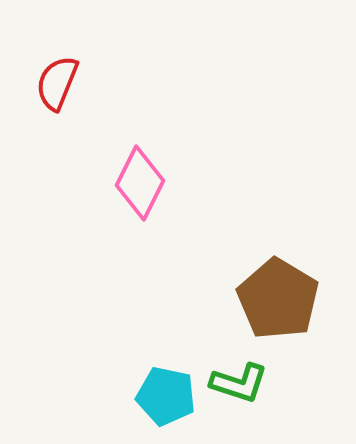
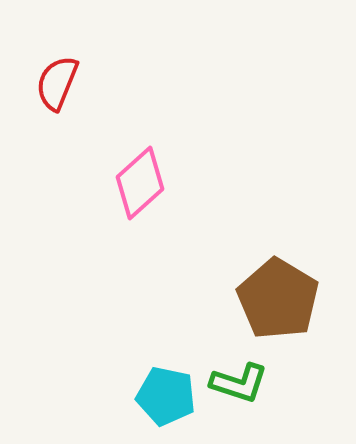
pink diamond: rotated 22 degrees clockwise
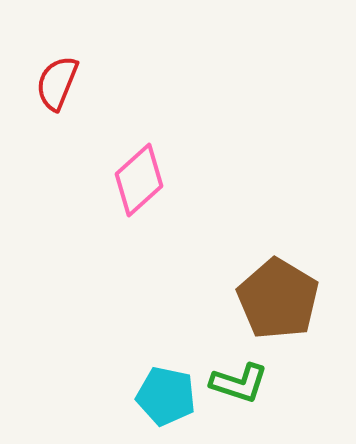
pink diamond: moved 1 px left, 3 px up
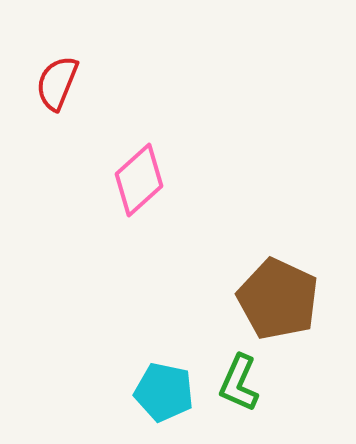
brown pentagon: rotated 6 degrees counterclockwise
green L-shape: rotated 96 degrees clockwise
cyan pentagon: moved 2 px left, 4 px up
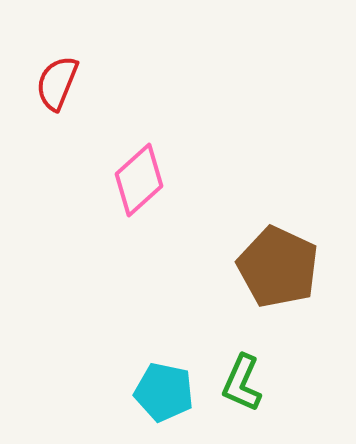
brown pentagon: moved 32 px up
green L-shape: moved 3 px right
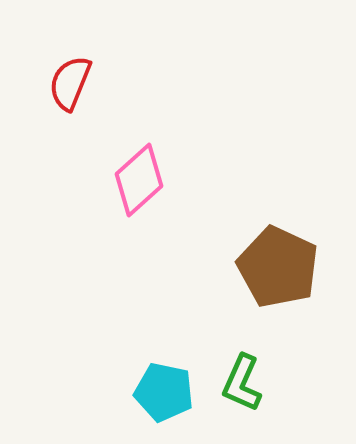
red semicircle: moved 13 px right
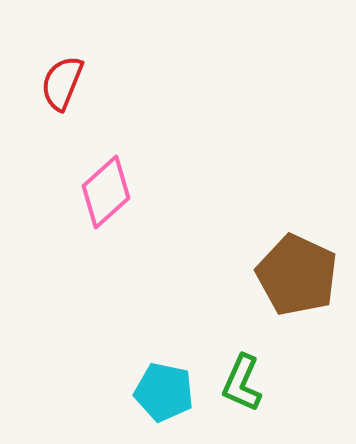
red semicircle: moved 8 px left
pink diamond: moved 33 px left, 12 px down
brown pentagon: moved 19 px right, 8 px down
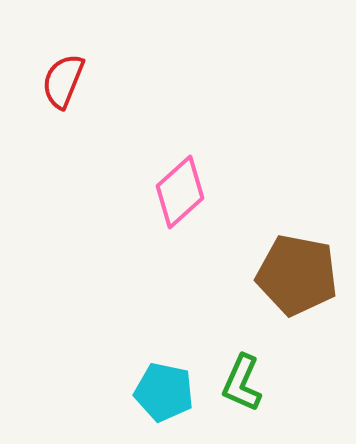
red semicircle: moved 1 px right, 2 px up
pink diamond: moved 74 px right
brown pentagon: rotated 14 degrees counterclockwise
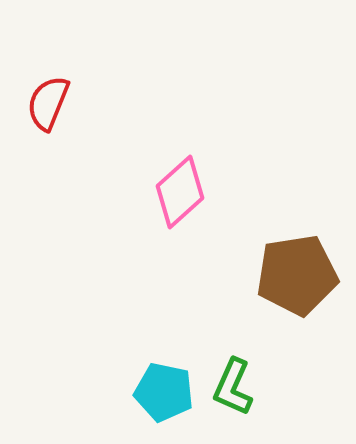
red semicircle: moved 15 px left, 22 px down
brown pentagon: rotated 20 degrees counterclockwise
green L-shape: moved 9 px left, 4 px down
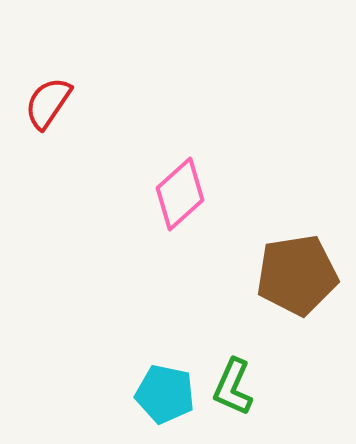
red semicircle: rotated 12 degrees clockwise
pink diamond: moved 2 px down
cyan pentagon: moved 1 px right, 2 px down
